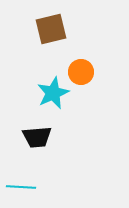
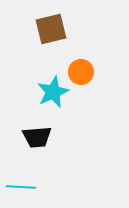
cyan star: moved 1 px up
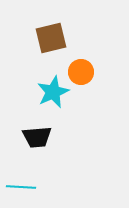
brown square: moved 9 px down
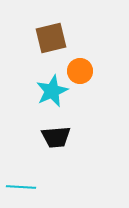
orange circle: moved 1 px left, 1 px up
cyan star: moved 1 px left, 1 px up
black trapezoid: moved 19 px right
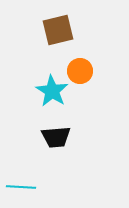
brown square: moved 7 px right, 8 px up
cyan star: rotated 16 degrees counterclockwise
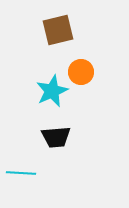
orange circle: moved 1 px right, 1 px down
cyan star: rotated 16 degrees clockwise
cyan line: moved 14 px up
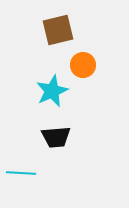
orange circle: moved 2 px right, 7 px up
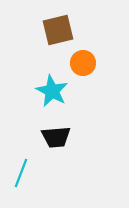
orange circle: moved 2 px up
cyan star: rotated 20 degrees counterclockwise
cyan line: rotated 72 degrees counterclockwise
